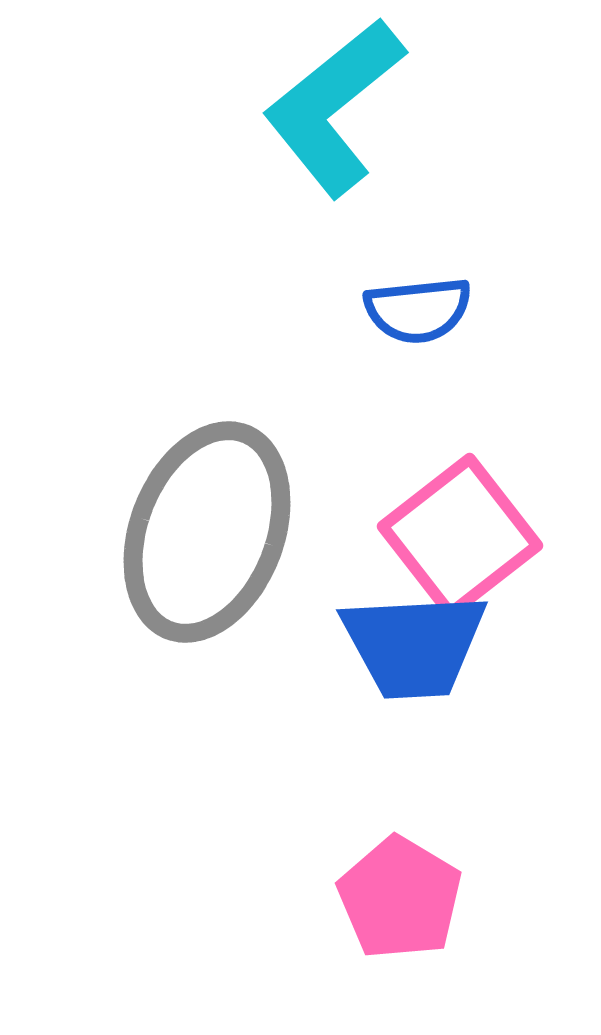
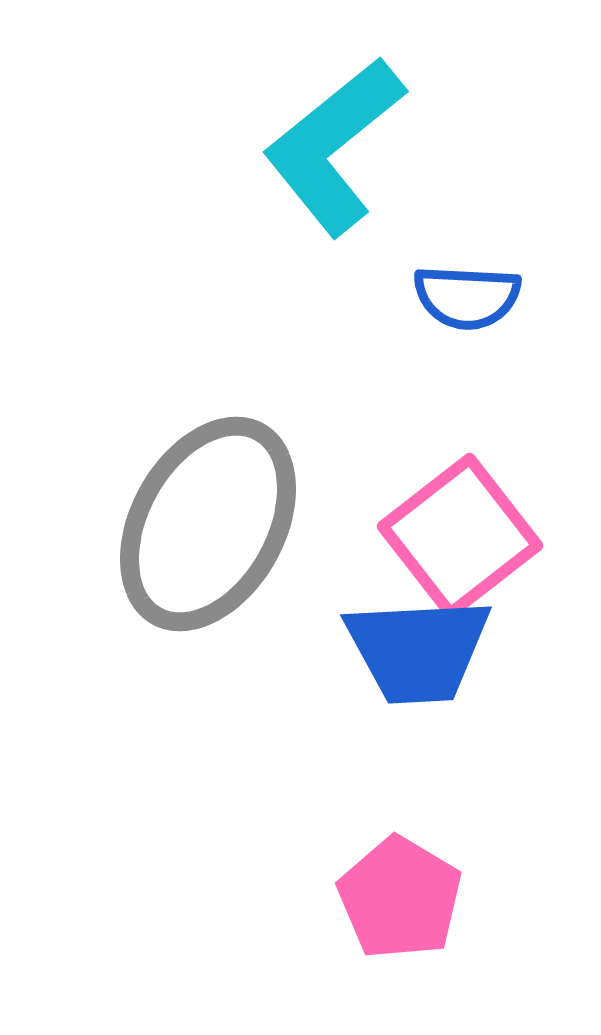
cyan L-shape: moved 39 px down
blue semicircle: moved 49 px right, 13 px up; rotated 9 degrees clockwise
gray ellipse: moved 1 px right, 8 px up; rotated 8 degrees clockwise
blue trapezoid: moved 4 px right, 5 px down
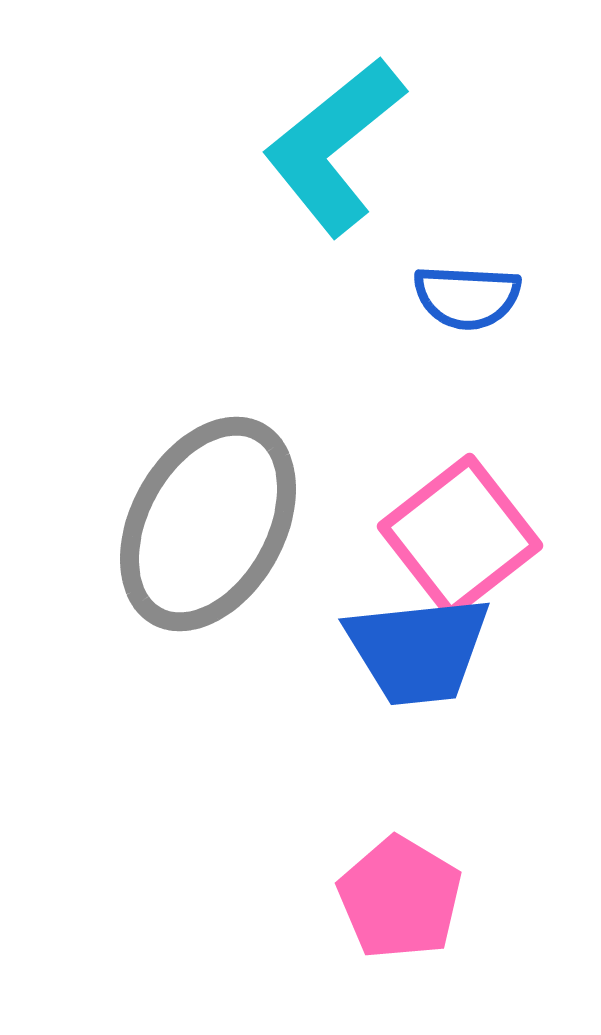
blue trapezoid: rotated 3 degrees counterclockwise
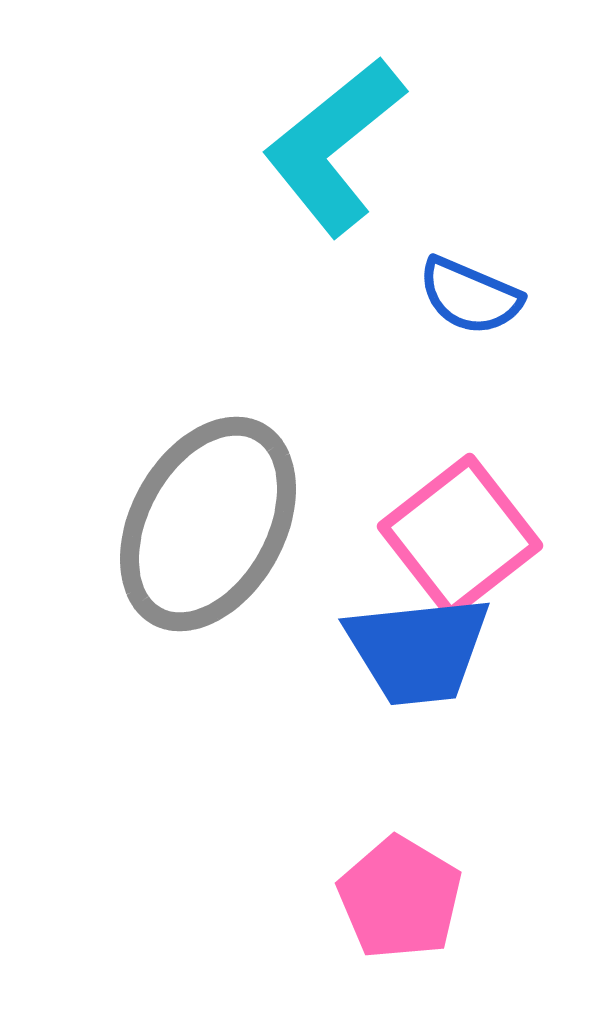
blue semicircle: moved 3 px right, 1 px up; rotated 20 degrees clockwise
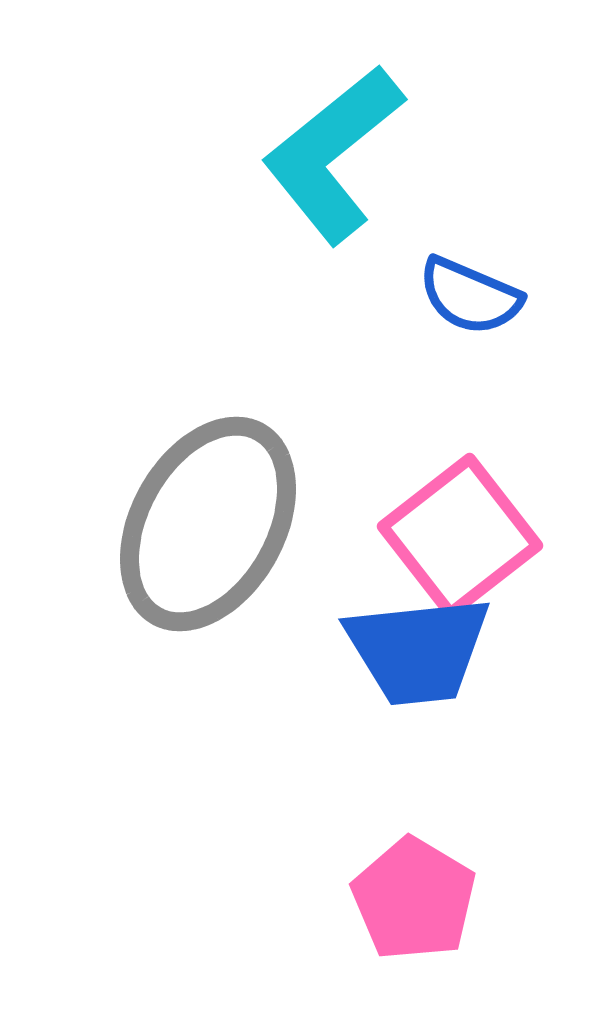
cyan L-shape: moved 1 px left, 8 px down
pink pentagon: moved 14 px right, 1 px down
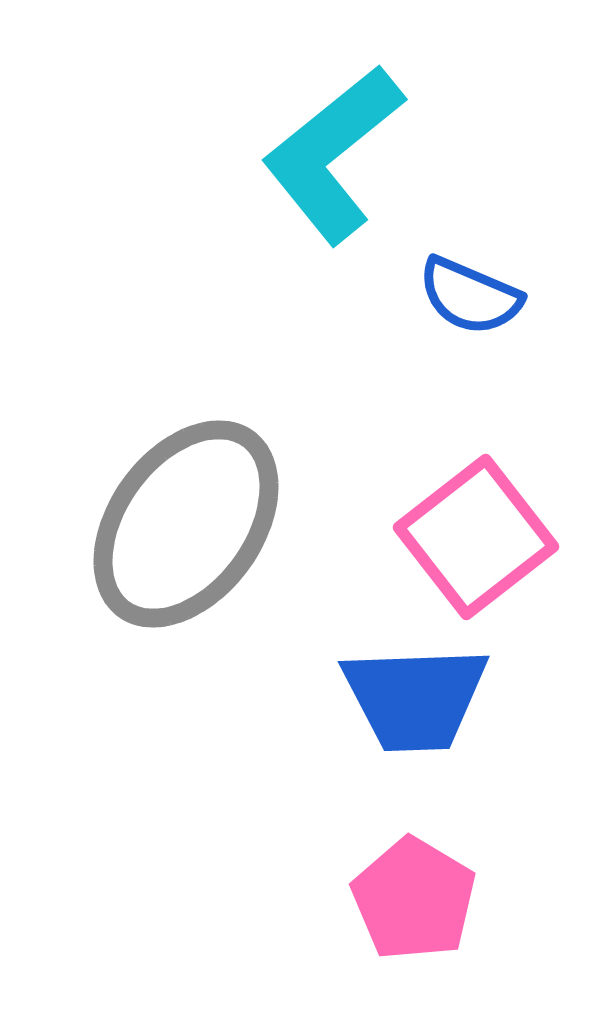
gray ellipse: moved 22 px left; rotated 7 degrees clockwise
pink square: moved 16 px right, 1 px down
blue trapezoid: moved 3 px left, 48 px down; rotated 4 degrees clockwise
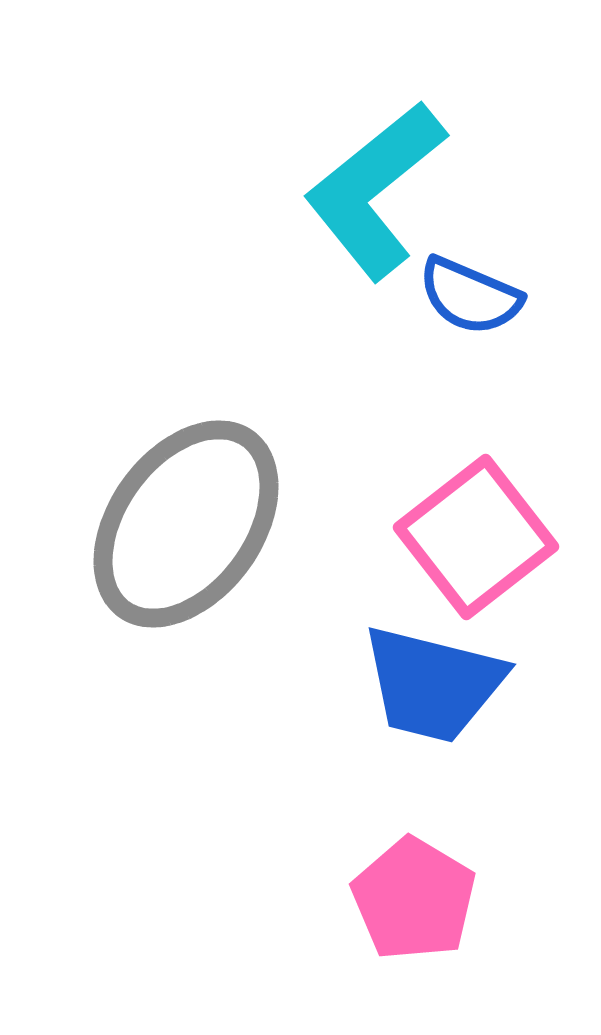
cyan L-shape: moved 42 px right, 36 px down
blue trapezoid: moved 18 px right, 14 px up; rotated 16 degrees clockwise
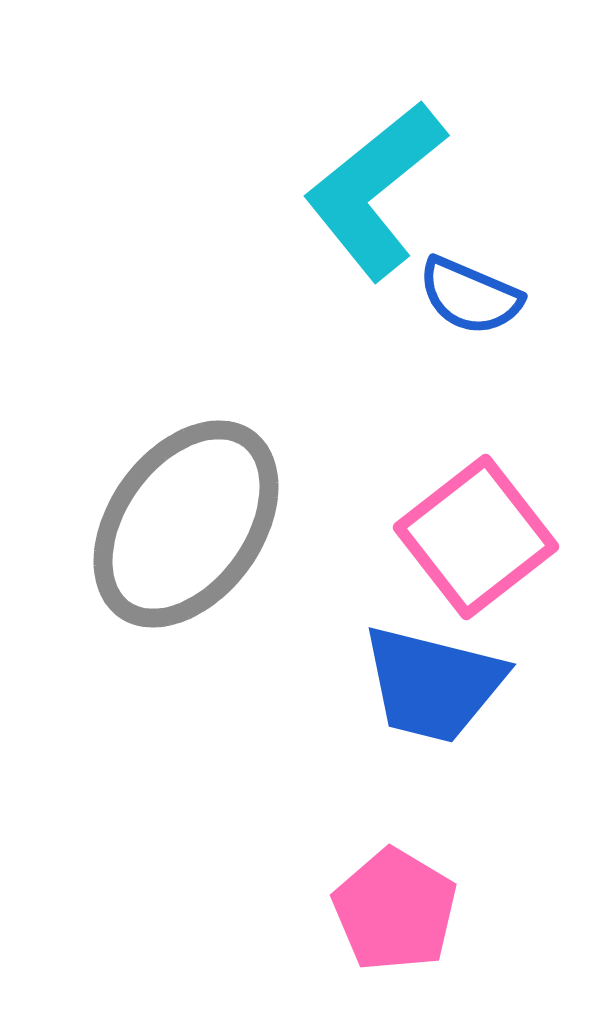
pink pentagon: moved 19 px left, 11 px down
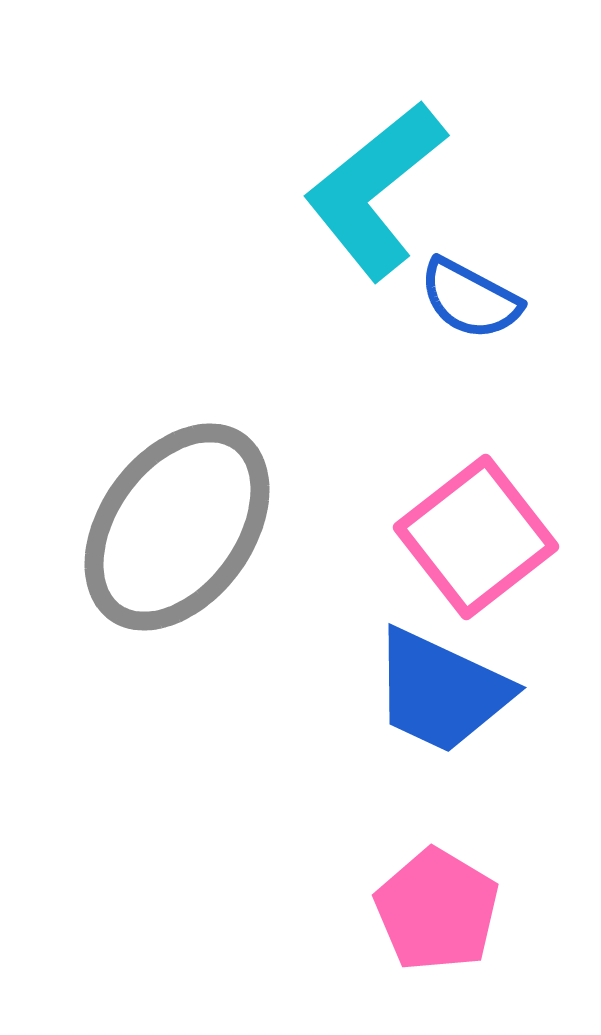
blue semicircle: moved 3 px down; rotated 5 degrees clockwise
gray ellipse: moved 9 px left, 3 px down
blue trapezoid: moved 8 px right, 7 px down; rotated 11 degrees clockwise
pink pentagon: moved 42 px right
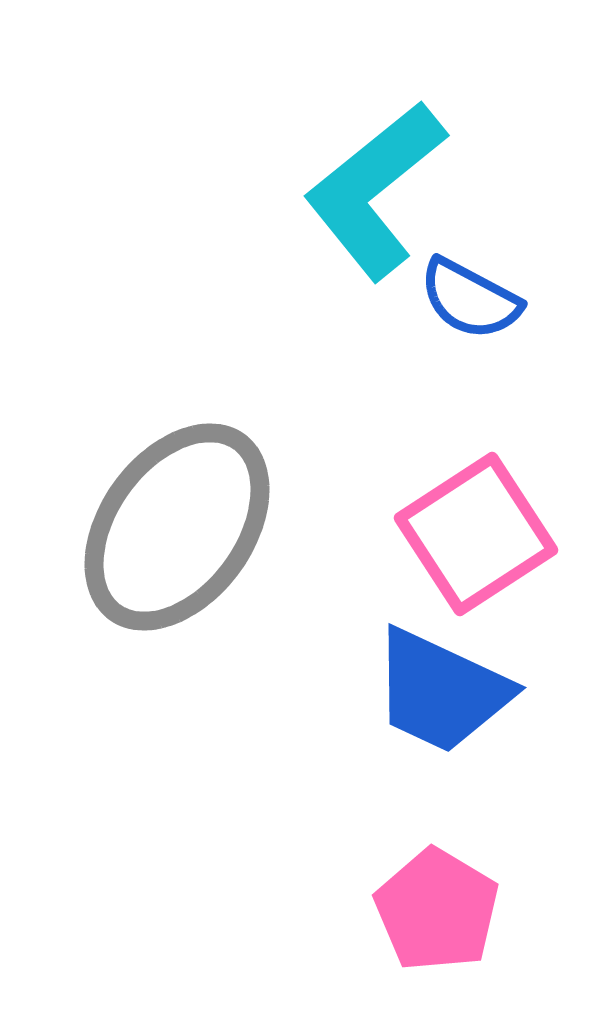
pink square: moved 3 px up; rotated 5 degrees clockwise
